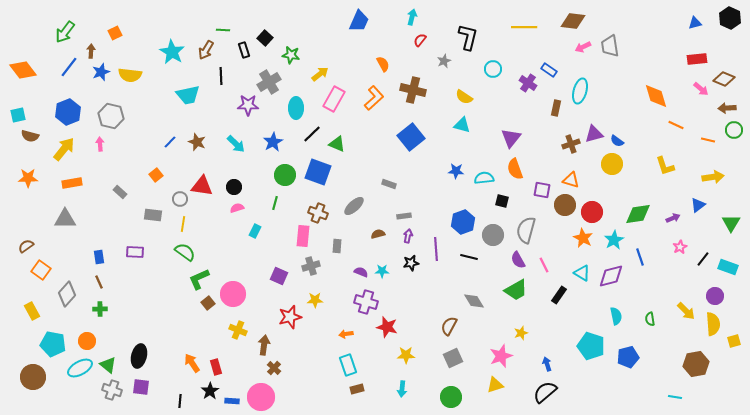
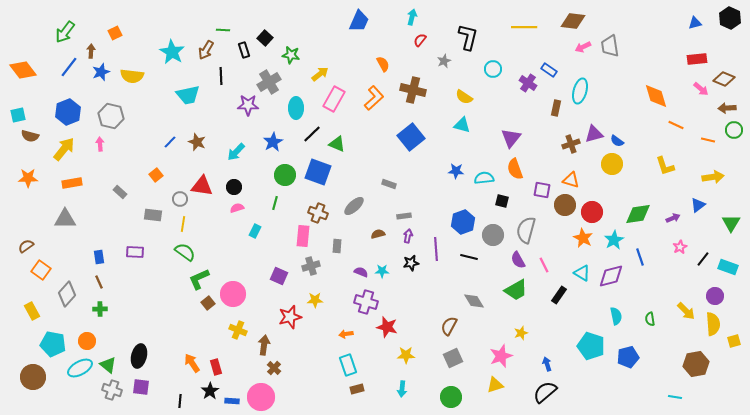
yellow semicircle at (130, 75): moved 2 px right, 1 px down
cyan arrow at (236, 144): moved 8 px down; rotated 90 degrees clockwise
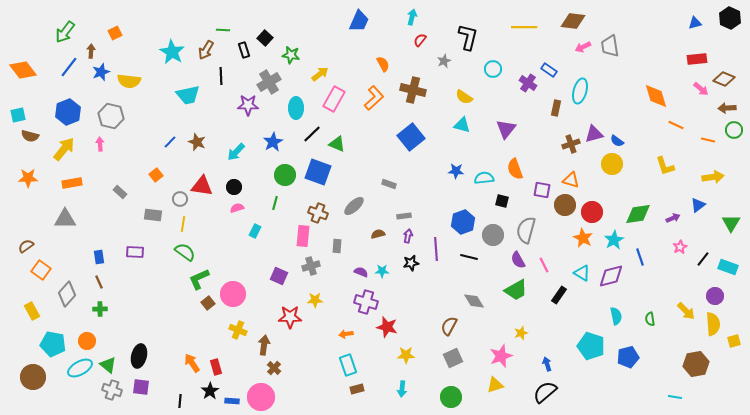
yellow semicircle at (132, 76): moved 3 px left, 5 px down
purple triangle at (511, 138): moved 5 px left, 9 px up
red star at (290, 317): rotated 15 degrees clockwise
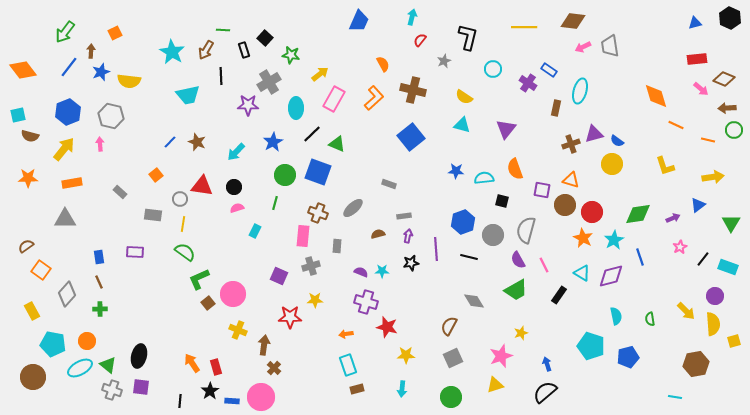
gray ellipse at (354, 206): moved 1 px left, 2 px down
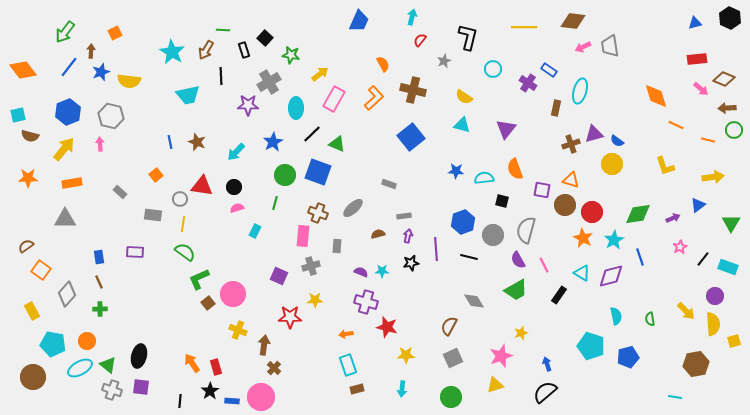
blue line at (170, 142): rotated 56 degrees counterclockwise
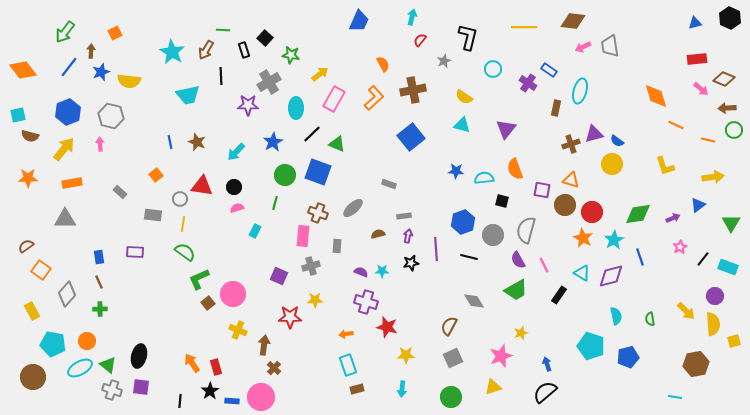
brown cross at (413, 90): rotated 25 degrees counterclockwise
yellow triangle at (495, 385): moved 2 px left, 2 px down
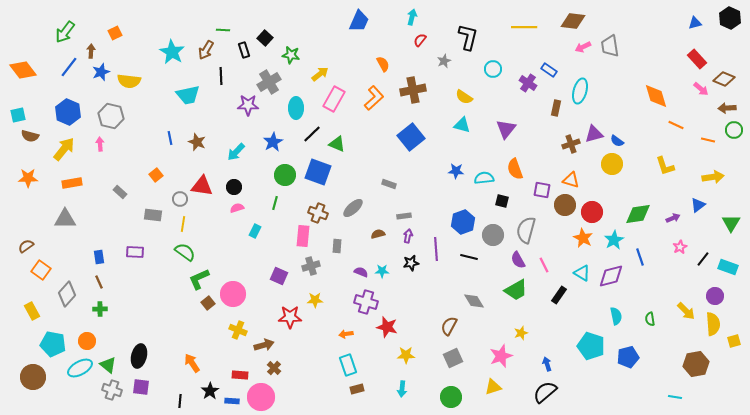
red rectangle at (697, 59): rotated 54 degrees clockwise
blue hexagon at (68, 112): rotated 15 degrees counterclockwise
blue line at (170, 142): moved 4 px up
brown arrow at (264, 345): rotated 66 degrees clockwise
red rectangle at (216, 367): moved 24 px right, 8 px down; rotated 70 degrees counterclockwise
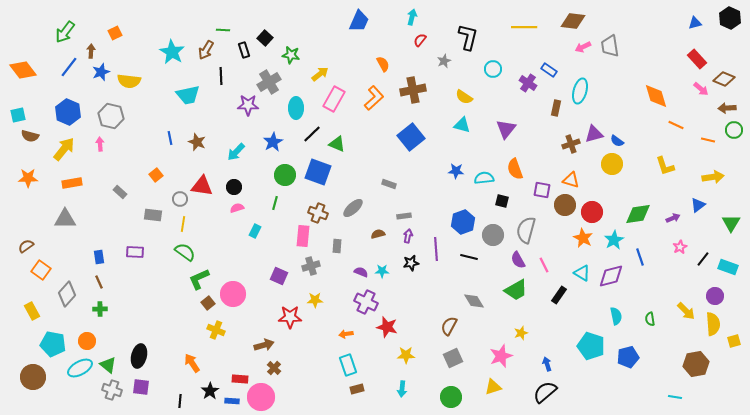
purple cross at (366, 302): rotated 10 degrees clockwise
yellow cross at (238, 330): moved 22 px left
red rectangle at (240, 375): moved 4 px down
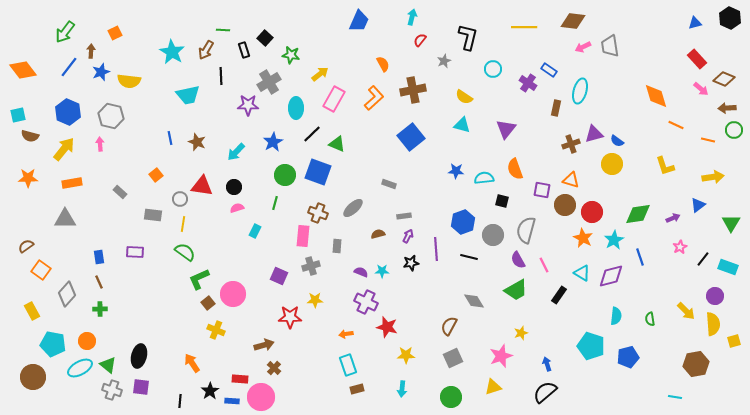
purple arrow at (408, 236): rotated 16 degrees clockwise
cyan semicircle at (616, 316): rotated 18 degrees clockwise
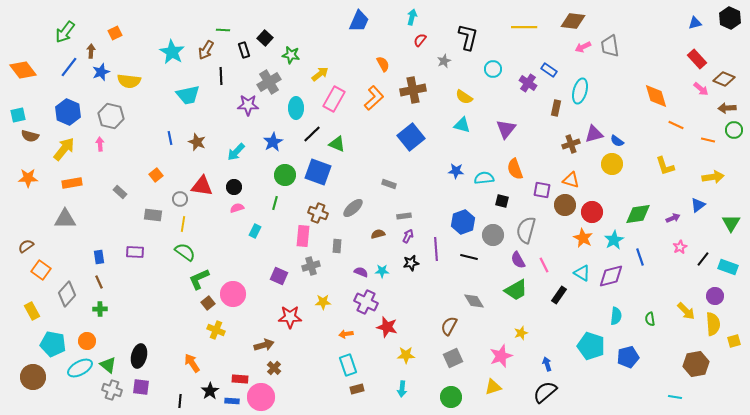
yellow star at (315, 300): moved 8 px right, 2 px down
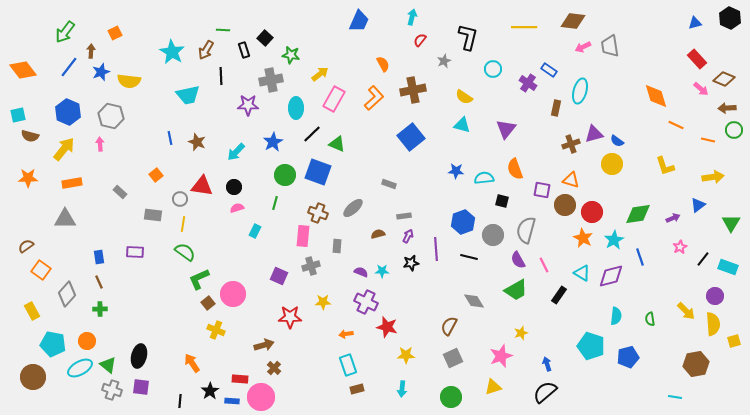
gray cross at (269, 82): moved 2 px right, 2 px up; rotated 20 degrees clockwise
